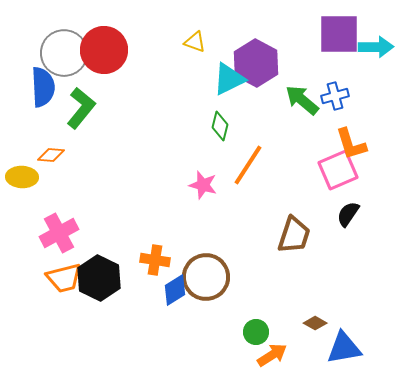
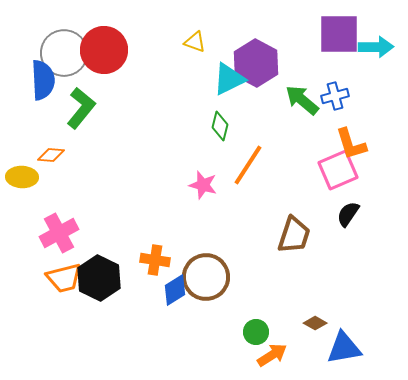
blue semicircle: moved 7 px up
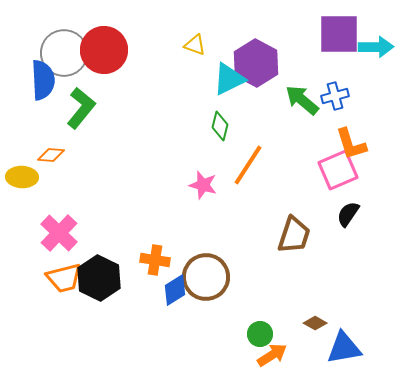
yellow triangle: moved 3 px down
pink cross: rotated 18 degrees counterclockwise
green circle: moved 4 px right, 2 px down
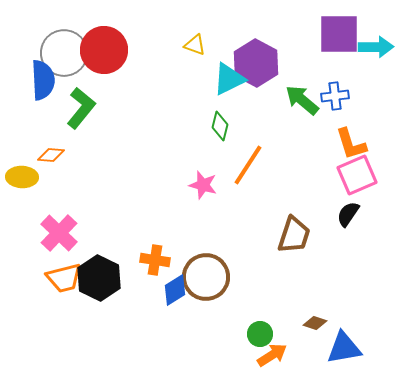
blue cross: rotated 8 degrees clockwise
pink square: moved 19 px right, 5 px down
brown diamond: rotated 10 degrees counterclockwise
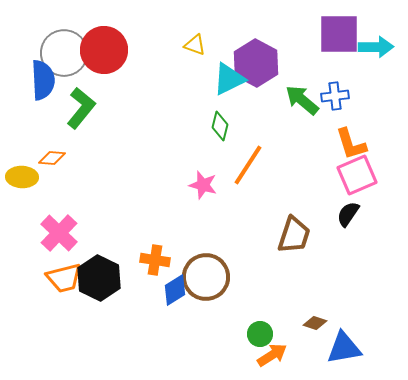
orange diamond: moved 1 px right, 3 px down
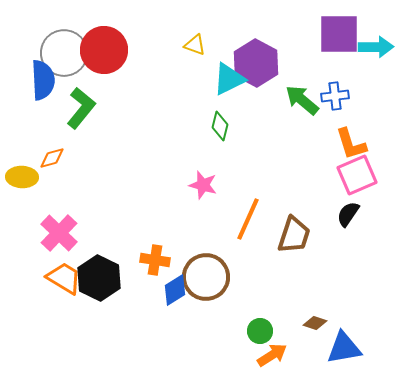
orange diamond: rotated 20 degrees counterclockwise
orange line: moved 54 px down; rotated 9 degrees counterclockwise
orange trapezoid: rotated 135 degrees counterclockwise
green circle: moved 3 px up
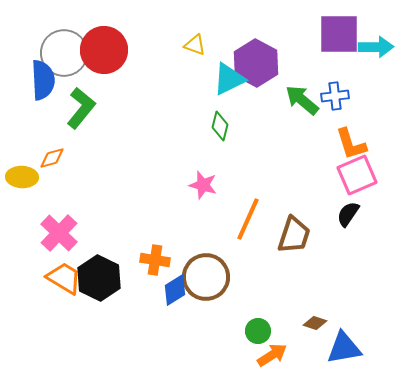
green circle: moved 2 px left
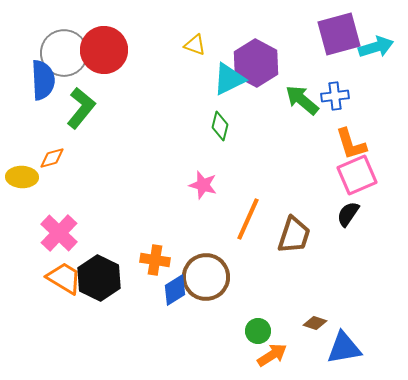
purple square: rotated 15 degrees counterclockwise
cyan arrow: rotated 16 degrees counterclockwise
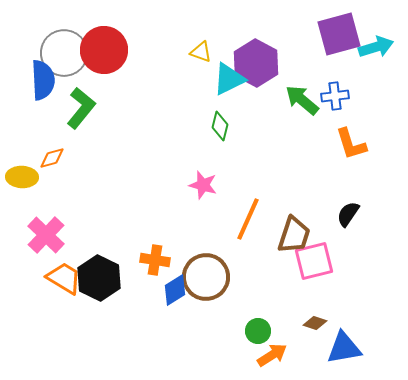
yellow triangle: moved 6 px right, 7 px down
pink square: moved 43 px left, 86 px down; rotated 9 degrees clockwise
pink cross: moved 13 px left, 2 px down
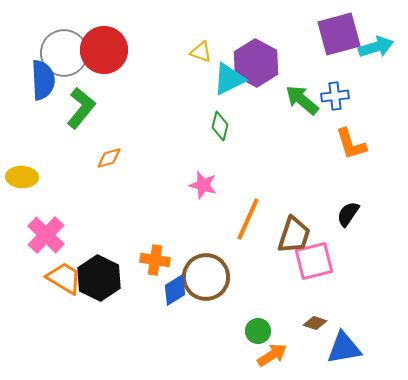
orange diamond: moved 57 px right
